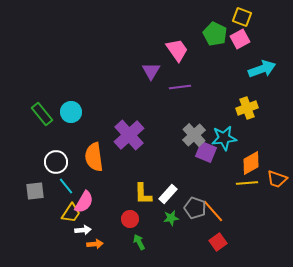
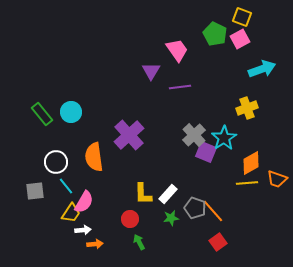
cyan star: rotated 25 degrees counterclockwise
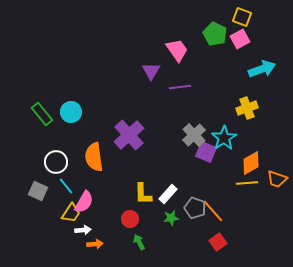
gray square: moved 3 px right; rotated 30 degrees clockwise
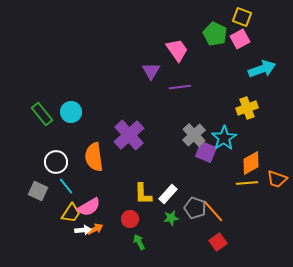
pink semicircle: moved 5 px right, 5 px down; rotated 30 degrees clockwise
orange arrow: moved 15 px up; rotated 21 degrees counterclockwise
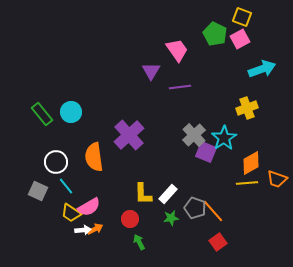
yellow trapezoid: rotated 90 degrees clockwise
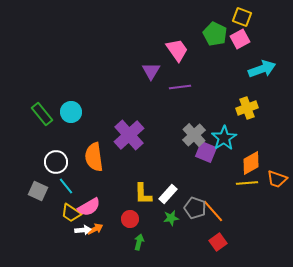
green arrow: rotated 42 degrees clockwise
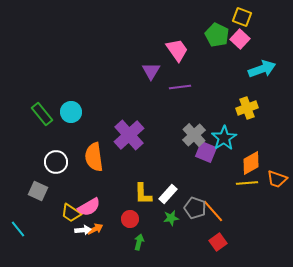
green pentagon: moved 2 px right, 1 px down
pink square: rotated 18 degrees counterclockwise
cyan line: moved 48 px left, 43 px down
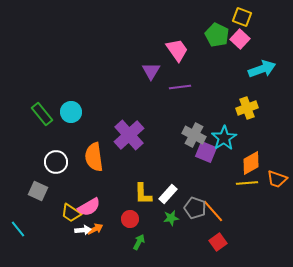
gray cross: rotated 20 degrees counterclockwise
green arrow: rotated 14 degrees clockwise
